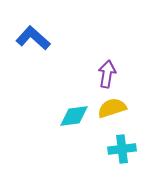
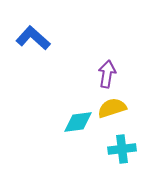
cyan diamond: moved 4 px right, 6 px down
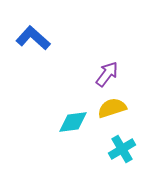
purple arrow: rotated 28 degrees clockwise
cyan diamond: moved 5 px left
cyan cross: rotated 24 degrees counterclockwise
